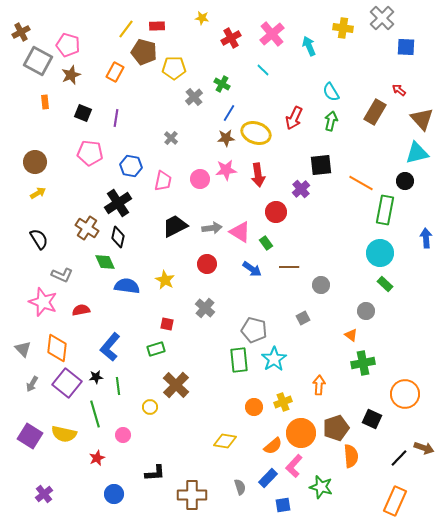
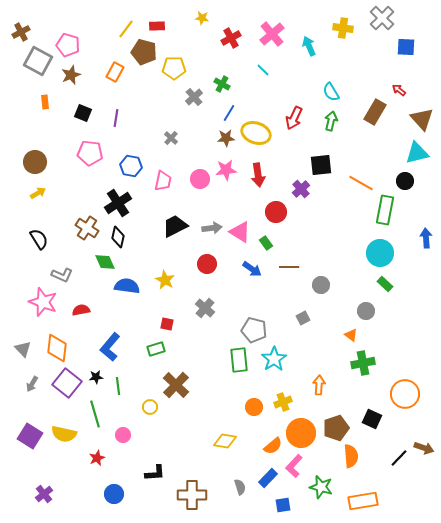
orange rectangle at (395, 501): moved 32 px left; rotated 56 degrees clockwise
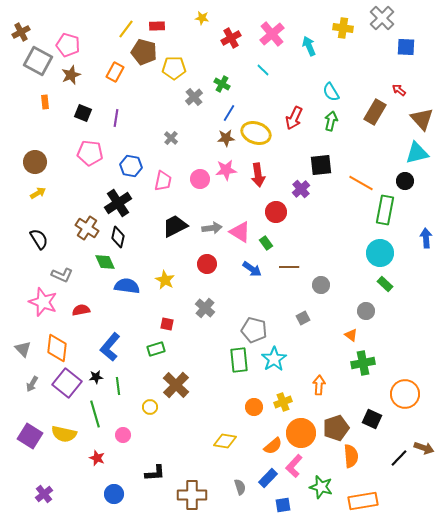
red star at (97, 458): rotated 28 degrees counterclockwise
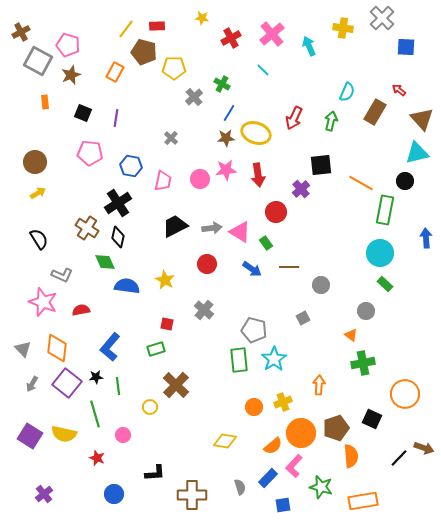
cyan semicircle at (331, 92): moved 16 px right; rotated 126 degrees counterclockwise
gray cross at (205, 308): moved 1 px left, 2 px down
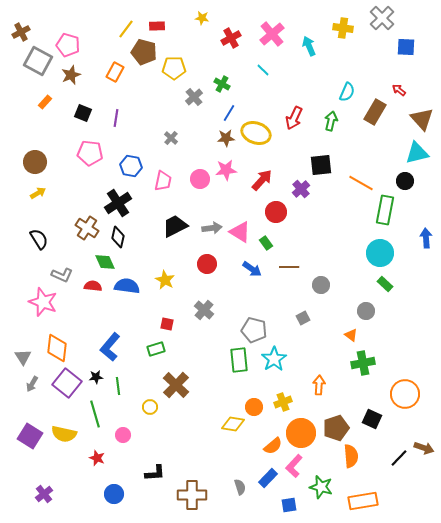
orange rectangle at (45, 102): rotated 48 degrees clockwise
red arrow at (258, 175): moved 4 px right, 5 px down; rotated 130 degrees counterclockwise
red semicircle at (81, 310): moved 12 px right, 24 px up; rotated 18 degrees clockwise
gray triangle at (23, 349): moved 8 px down; rotated 12 degrees clockwise
yellow diamond at (225, 441): moved 8 px right, 17 px up
blue square at (283, 505): moved 6 px right
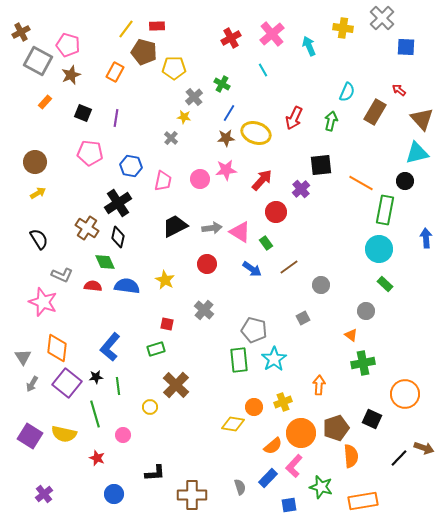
yellow star at (202, 18): moved 18 px left, 99 px down
cyan line at (263, 70): rotated 16 degrees clockwise
cyan circle at (380, 253): moved 1 px left, 4 px up
brown line at (289, 267): rotated 36 degrees counterclockwise
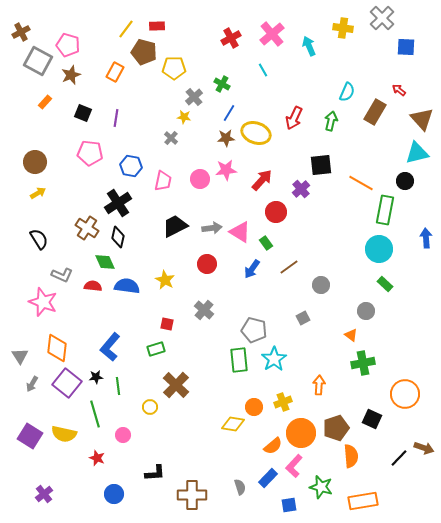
blue arrow at (252, 269): rotated 90 degrees clockwise
gray triangle at (23, 357): moved 3 px left, 1 px up
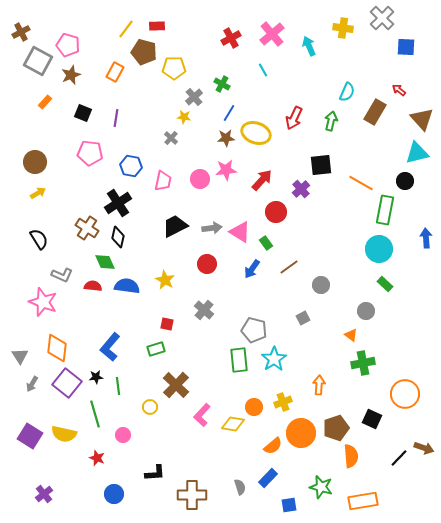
pink L-shape at (294, 466): moved 92 px left, 51 px up
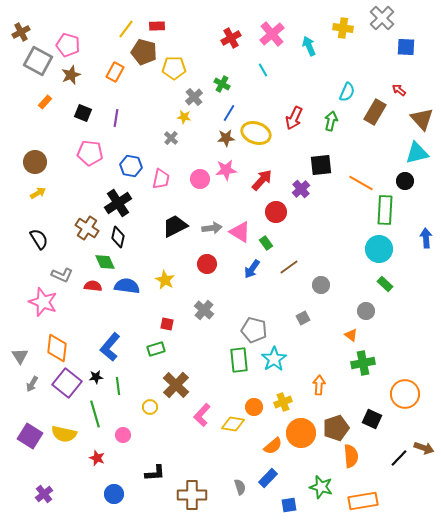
pink trapezoid at (163, 181): moved 2 px left, 2 px up
green rectangle at (385, 210): rotated 8 degrees counterclockwise
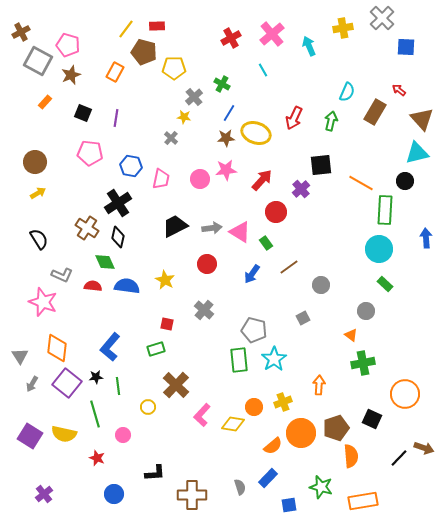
yellow cross at (343, 28): rotated 18 degrees counterclockwise
blue arrow at (252, 269): moved 5 px down
yellow circle at (150, 407): moved 2 px left
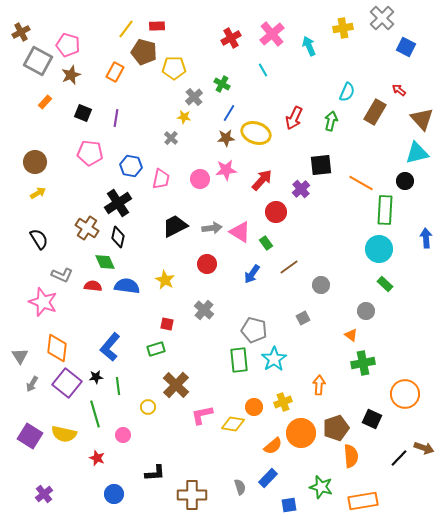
blue square at (406, 47): rotated 24 degrees clockwise
pink L-shape at (202, 415): rotated 35 degrees clockwise
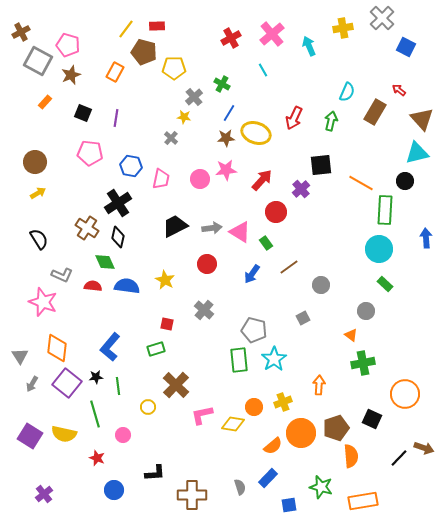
blue circle at (114, 494): moved 4 px up
